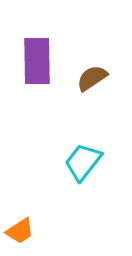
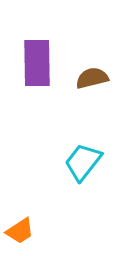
purple rectangle: moved 2 px down
brown semicircle: rotated 20 degrees clockwise
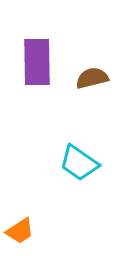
purple rectangle: moved 1 px up
cyan trapezoid: moved 4 px left, 1 px down; rotated 93 degrees counterclockwise
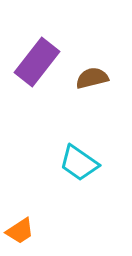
purple rectangle: rotated 39 degrees clockwise
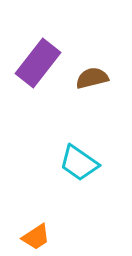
purple rectangle: moved 1 px right, 1 px down
orange trapezoid: moved 16 px right, 6 px down
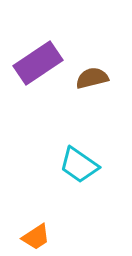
purple rectangle: rotated 18 degrees clockwise
cyan trapezoid: moved 2 px down
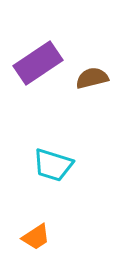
cyan trapezoid: moved 26 px left; rotated 18 degrees counterclockwise
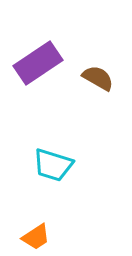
brown semicircle: moved 6 px right; rotated 44 degrees clockwise
